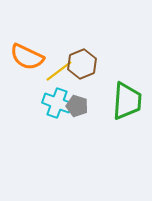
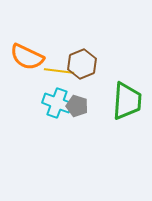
yellow line: rotated 44 degrees clockwise
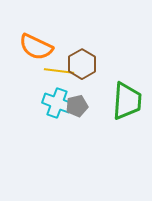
orange semicircle: moved 9 px right, 10 px up
brown hexagon: rotated 8 degrees counterclockwise
gray pentagon: rotated 30 degrees counterclockwise
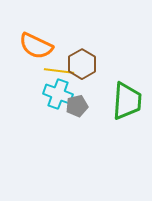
orange semicircle: moved 1 px up
cyan cross: moved 1 px right, 9 px up
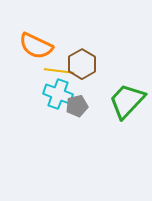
green trapezoid: rotated 141 degrees counterclockwise
